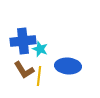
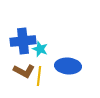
brown L-shape: moved 1 px down; rotated 30 degrees counterclockwise
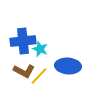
yellow line: rotated 36 degrees clockwise
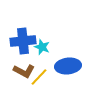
cyan star: moved 2 px right, 2 px up
blue ellipse: rotated 10 degrees counterclockwise
yellow line: moved 1 px down
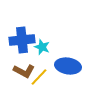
blue cross: moved 1 px left, 1 px up
blue ellipse: rotated 15 degrees clockwise
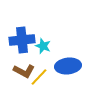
cyan star: moved 1 px right, 1 px up
blue ellipse: rotated 15 degrees counterclockwise
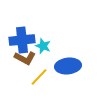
brown L-shape: moved 1 px right, 13 px up
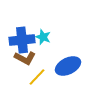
cyan star: moved 9 px up
blue ellipse: rotated 20 degrees counterclockwise
yellow line: moved 2 px left
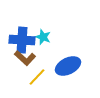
blue cross: rotated 10 degrees clockwise
brown L-shape: rotated 15 degrees clockwise
